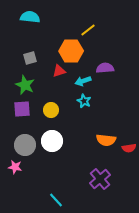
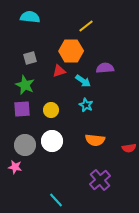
yellow line: moved 2 px left, 4 px up
cyan arrow: rotated 126 degrees counterclockwise
cyan star: moved 2 px right, 4 px down
orange semicircle: moved 11 px left
purple cross: moved 1 px down
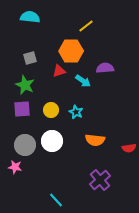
cyan star: moved 10 px left, 7 px down
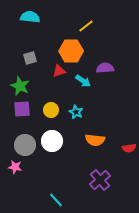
green star: moved 5 px left, 1 px down
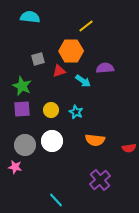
gray square: moved 8 px right, 1 px down
green star: moved 2 px right
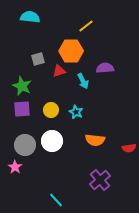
cyan arrow: rotated 28 degrees clockwise
pink star: rotated 24 degrees clockwise
